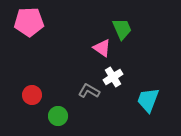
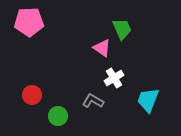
white cross: moved 1 px right, 1 px down
gray L-shape: moved 4 px right, 10 px down
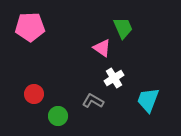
pink pentagon: moved 1 px right, 5 px down
green trapezoid: moved 1 px right, 1 px up
red circle: moved 2 px right, 1 px up
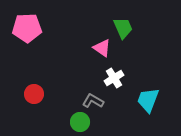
pink pentagon: moved 3 px left, 1 px down
green circle: moved 22 px right, 6 px down
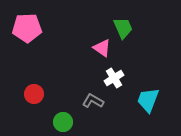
green circle: moved 17 px left
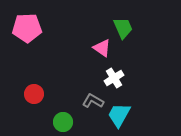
cyan trapezoid: moved 29 px left, 15 px down; rotated 8 degrees clockwise
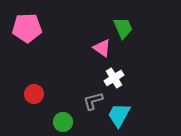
gray L-shape: rotated 45 degrees counterclockwise
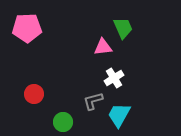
pink triangle: moved 1 px right, 1 px up; rotated 42 degrees counterclockwise
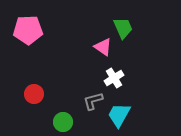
pink pentagon: moved 1 px right, 2 px down
pink triangle: rotated 42 degrees clockwise
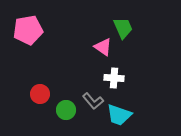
pink pentagon: rotated 8 degrees counterclockwise
white cross: rotated 36 degrees clockwise
red circle: moved 6 px right
gray L-shape: rotated 115 degrees counterclockwise
cyan trapezoid: rotated 100 degrees counterclockwise
green circle: moved 3 px right, 12 px up
